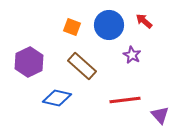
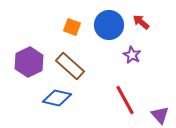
red arrow: moved 3 px left, 1 px down
brown rectangle: moved 12 px left
red line: rotated 68 degrees clockwise
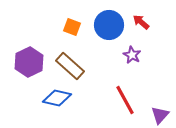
purple triangle: rotated 24 degrees clockwise
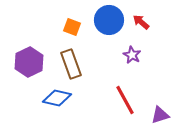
blue circle: moved 5 px up
brown rectangle: moved 1 px right, 2 px up; rotated 28 degrees clockwise
purple triangle: rotated 30 degrees clockwise
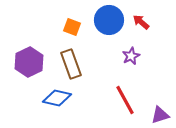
purple star: moved 1 px left, 1 px down; rotated 18 degrees clockwise
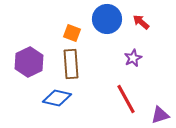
blue circle: moved 2 px left, 1 px up
orange square: moved 6 px down
purple star: moved 2 px right, 2 px down
brown rectangle: rotated 16 degrees clockwise
red line: moved 1 px right, 1 px up
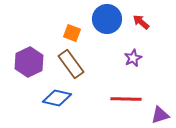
brown rectangle: rotated 32 degrees counterclockwise
red line: rotated 60 degrees counterclockwise
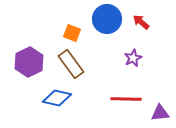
purple triangle: moved 2 px up; rotated 12 degrees clockwise
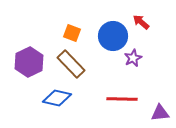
blue circle: moved 6 px right, 17 px down
brown rectangle: rotated 8 degrees counterclockwise
red line: moved 4 px left
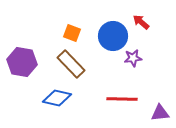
purple star: rotated 18 degrees clockwise
purple hexagon: moved 7 px left; rotated 24 degrees counterclockwise
